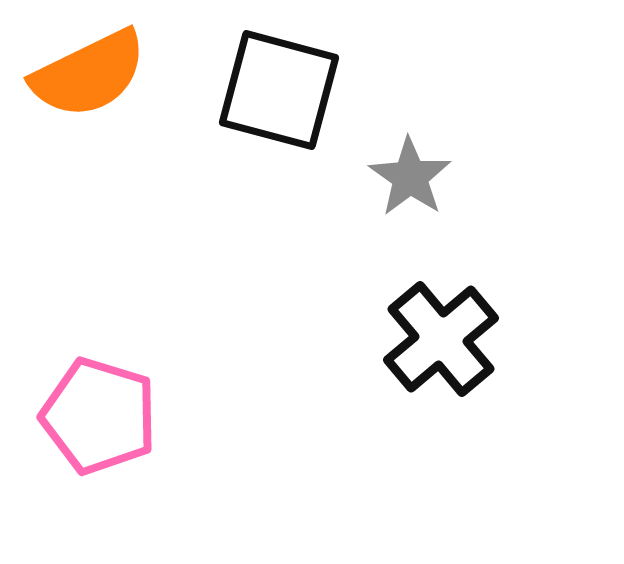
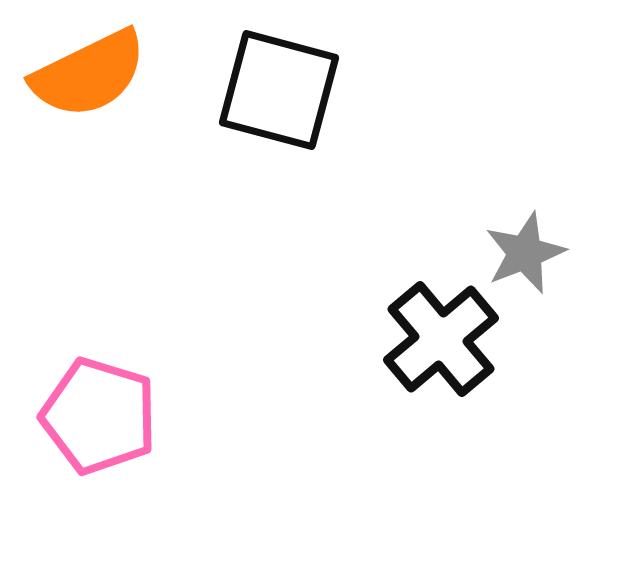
gray star: moved 115 px right, 76 px down; rotated 16 degrees clockwise
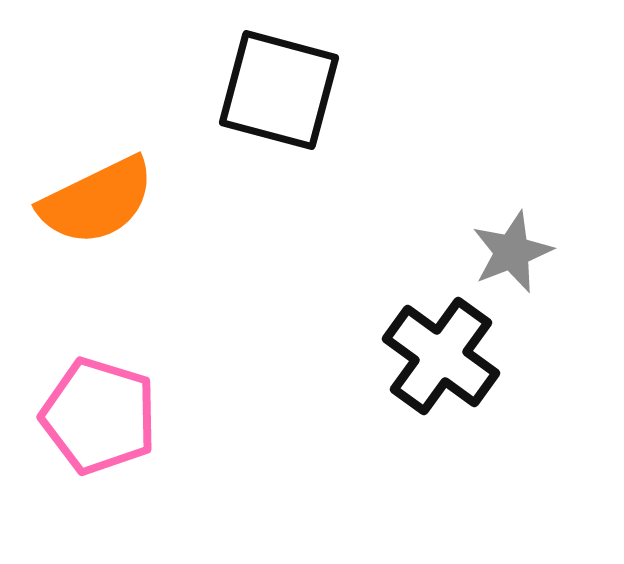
orange semicircle: moved 8 px right, 127 px down
gray star: moved 13 px left, 1 px up
black cross: moved 17 px down; rotated 14 degrees counterclockwise
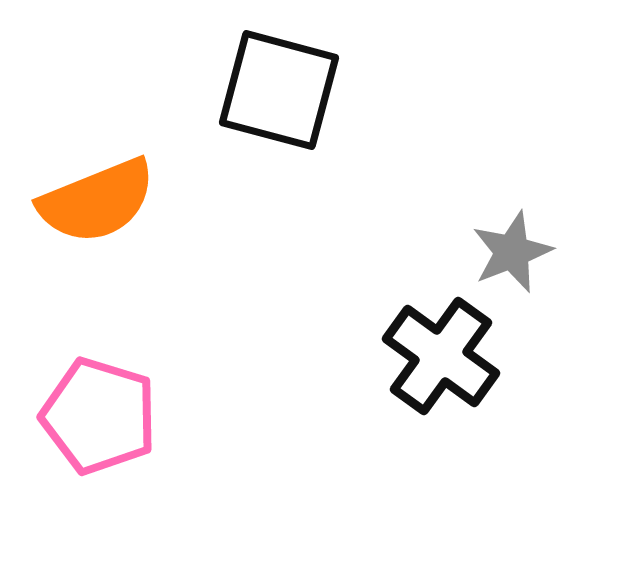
orange semicircle: rotated 4 degrees clockwise
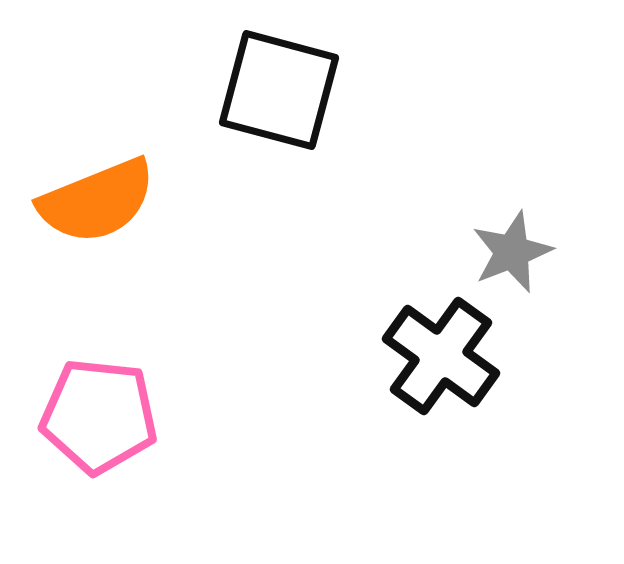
pink pentagon: rotated 11 degrees counterclockwise
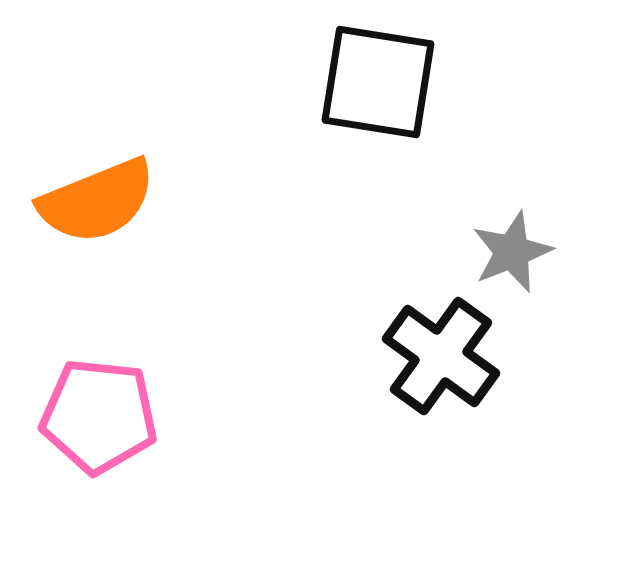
black square: moved 99 px right, 8 px up; rotated 6 degrees counterclockwise
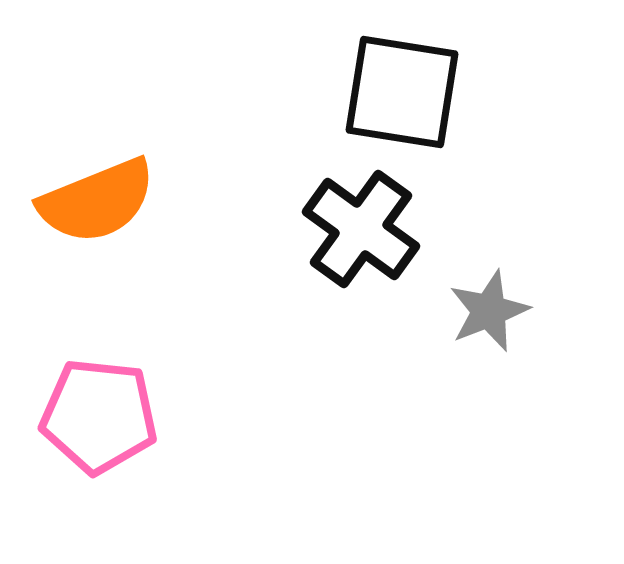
black square: moved 24 px right, 10 px down
gray star: moved 23 px left, 59 px down
black cross: moved 80 px left, 127 px up
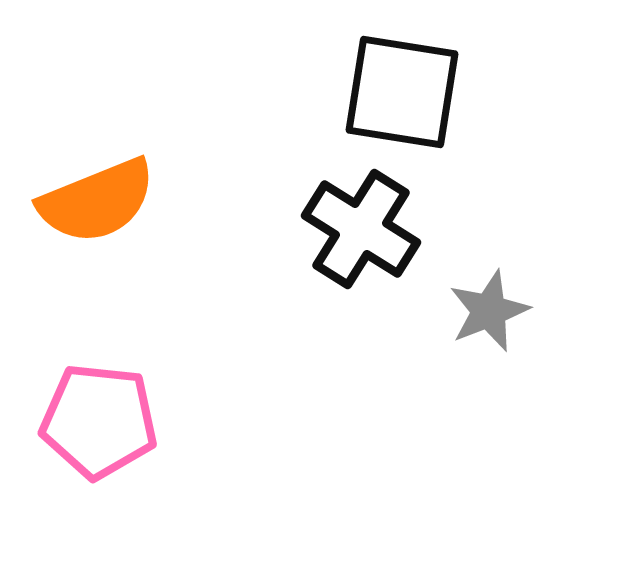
black cross: rotated 4 degrees counterclockwise
pink pentagon: moved 5 px down
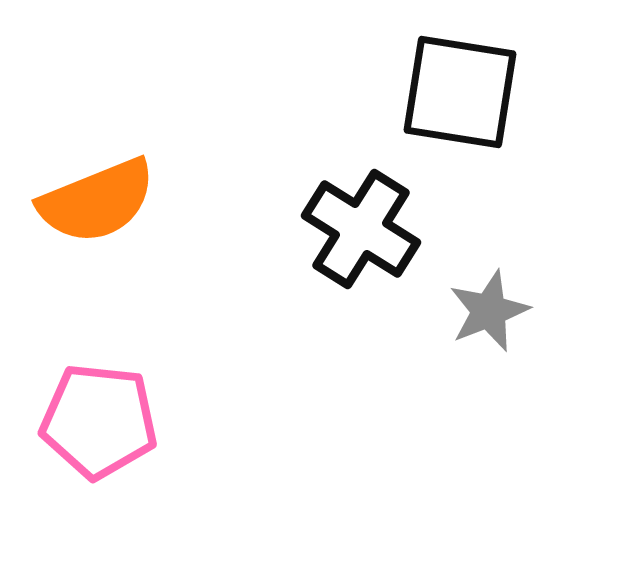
black square: moved 58 px right
